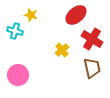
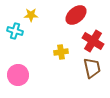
yellow star: rotated 16 degrees counterclockwise
red cross: moved 1 px right, 2 px down
yellow cross: moved 1 px left, 2 px down; rotated 32 degrees clockwise
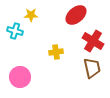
yellow cross: moved 5 px left
pink circle: moved 2 px right, 2 px down
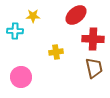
yellow star: moved 2 px right, 1 px down
cyan cross: rotated 14 degrees counterclockwise
red cross: moved 2 px up; rotated 30 degrees counterclockwise
brown trapezoid: moved 2 px right
pink circle: moved 1 px right
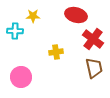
red ellipse: rotated 55 degrees clockwise
red cross: rotated 35 degrees clockwise
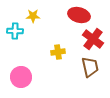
red ellipse: moved 3 px right
yellow cross: moved 2 px right
brown trapezoid: moved 4 px left, 1 px up
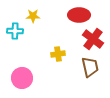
red ellipse: rotated 15 degrees counterclockwise
yellow cross: moved 2 px down
pink circle: moved 1 px right, 1 px down
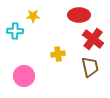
pink circle: moved 2 px right, 2 px up
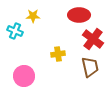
cyan cross: rotated 21 degrees clockwise
